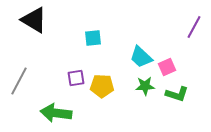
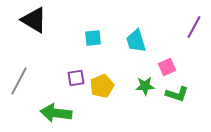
cyan trapezoid: moved 5 px left, 16 px up; rotated 30 degrees clockwise
yellow pentagon: rotated 25 degrees counterclockwise
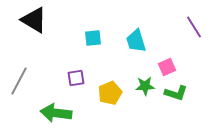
purple line: rotated 60 degrees counterclockwise
yellow pentagon: moved 8 px right, 7 px down
green L-shape: moved 1 px left, 1 px up
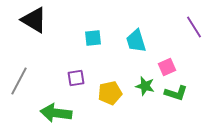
green star: rotated 18 degrees clockwise
yellow pentagon: rotated 10 degrees clockwise
